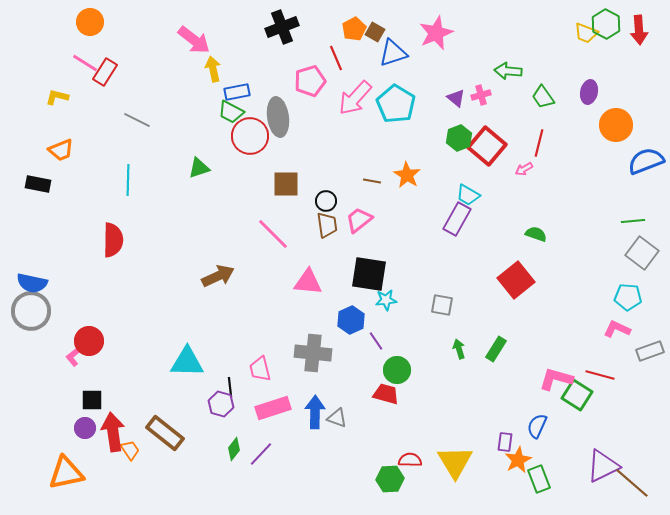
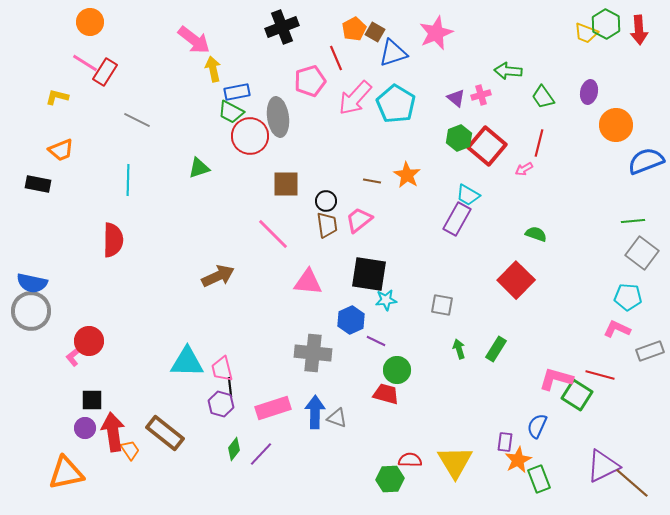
red square at (516, 280): rotated 6 degrees counterclockwise
purple line at (376, 341): rotated 30 degrees counterclockwise
pink trapezoid at (260, 369): moved 38 px left
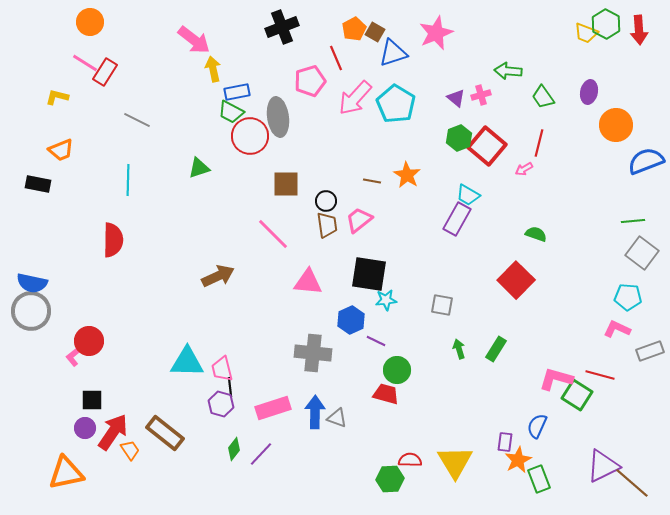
red arrow at (113, 432): rotated 42 degrees clockwise
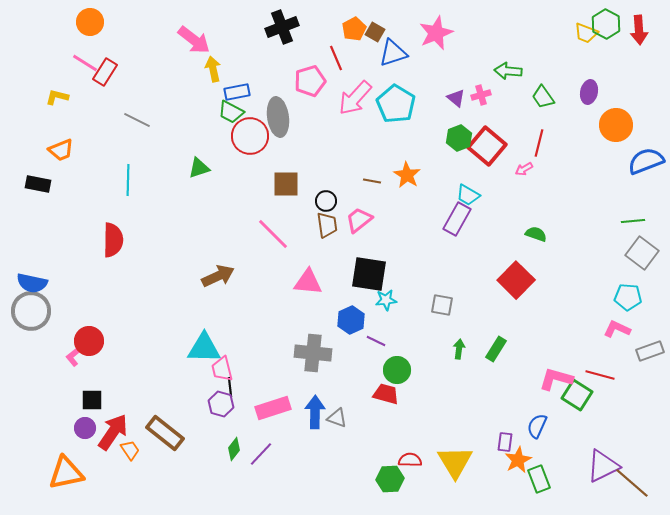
green arrow at (459, 349): rotated 24 degrees clockwise
cyan triangle at (187, 362): moved 17 px right, 14 px up
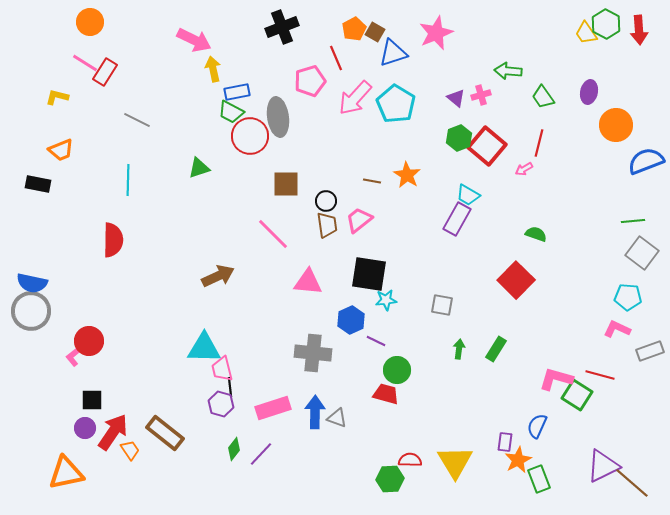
yellow trapezoid at (586, 33): rotated 35 degrees clockwise
pink arrow at (194, 40): rotated 12 degrees counterclockwise
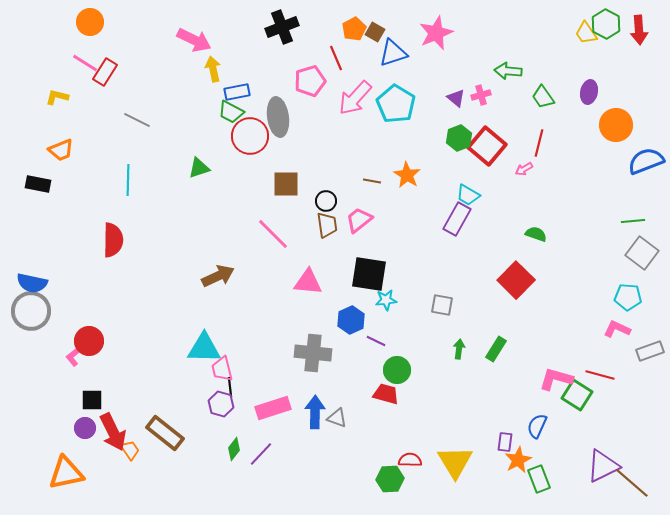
red arrow at (113, 432): rotated 120 degrees clockwise
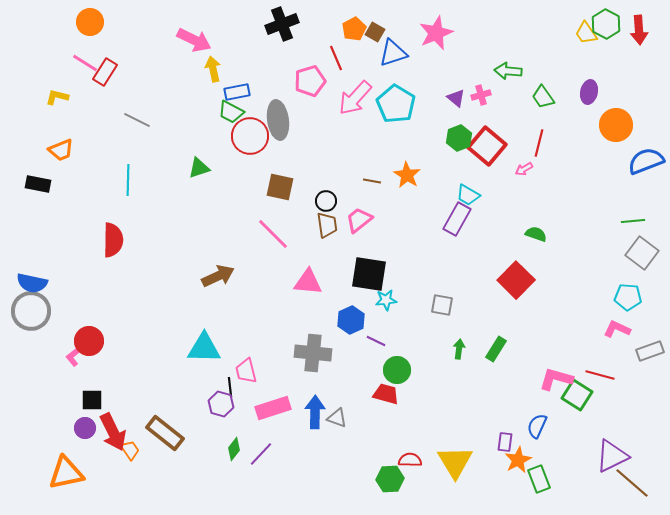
black cross at (282, 27): moved 3 px up
gray ellipse at (278, 117): moved 3 px down
brown square at (286, 184): moved 6 px left, 3 px down; rotated 12 degrees clockwise
pink trapezoid at (222, 369): moved 24 px right, 2 px down
purple triangle at (603, 466): moved 9 px right, 10 px up
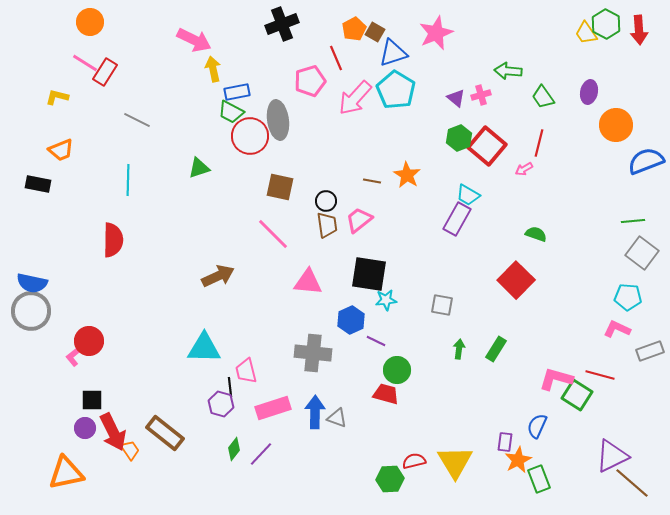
cyan pentagon at (396, 104): moved 14 px up
red semicircle at (410, 460): moved 4 px right, 1 px down; rotated 15 degrees counterclockwise
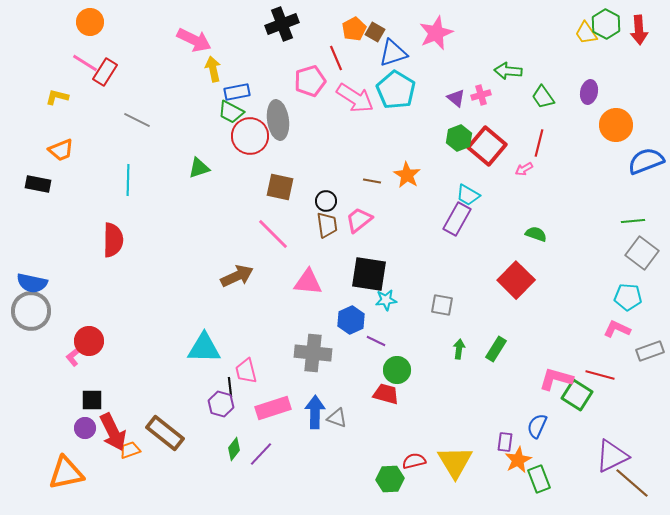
pink arrow at (355, 98): rotated 99 degrees counterclockwise
brown arrow at (218, 276): moved 19 px right
orange trapezoid at (130, 450): rotated 75 degrees counterclockwise
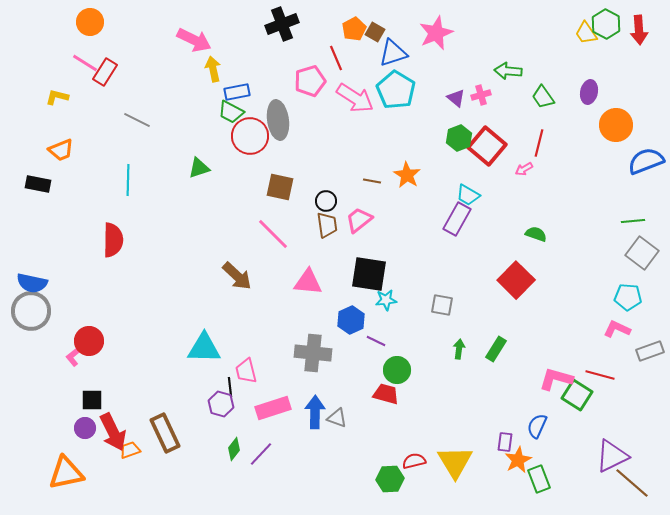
brown arrow at (237, 276): rotated 68 degrees clockwise
brown rectangle at (165, 433): rotated 27 degrees clockwise
